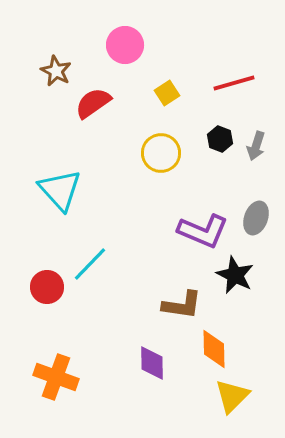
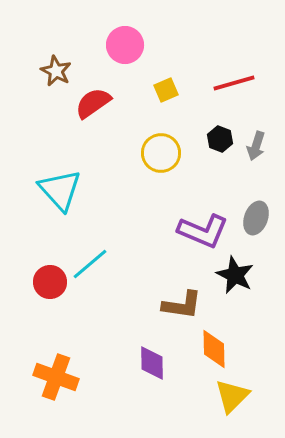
yellow square: moved 1 px left, 3 px up; rotated 10 degrees clockwise
cyan line: rotated 6 degrees clockwise
red circle: moved 3 px right, 5 px up
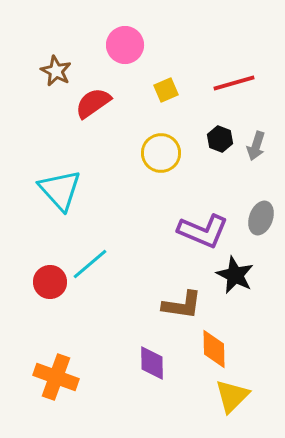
gray ellipse: moved 5 px right
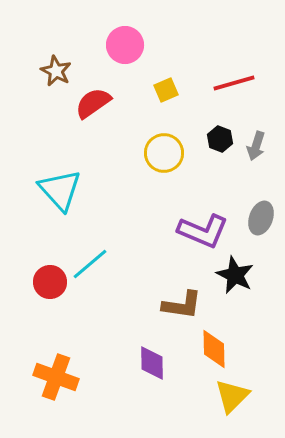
yellow circle: moved 3 px right
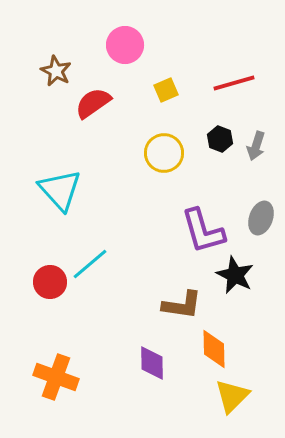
purple L-shape: rotated 51 degrees clockwise
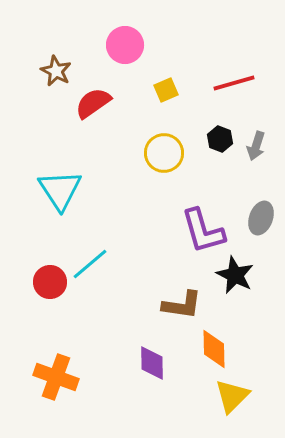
cyan triangle: rotated 9 degrees clockwise
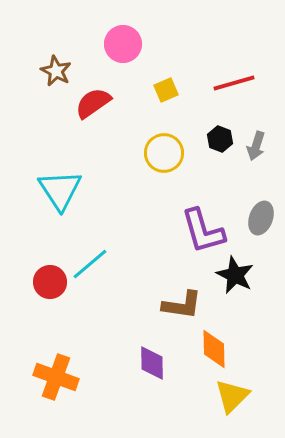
pink circle: moved 2 px left, 1 px up
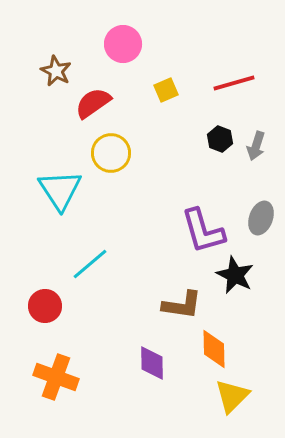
yellow circle: moved 53 px left
red circle: moved 5 px left, 24 px down
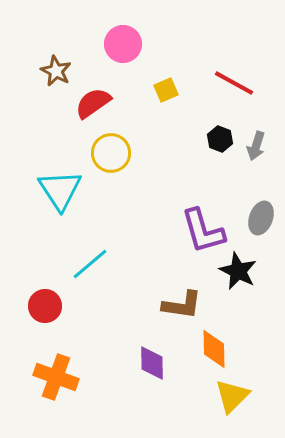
red line: rotated 45 degrees clockwise
black star: moved 3 px right, 4 px up
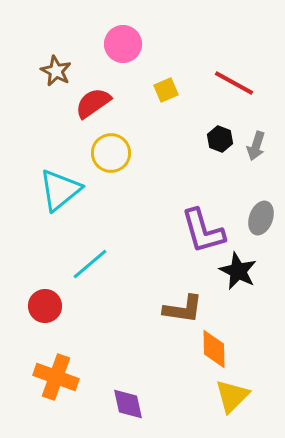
cyan triangle: rotated 24 degrees clockwise
brown L-shape: moved 1 px right, 4 px down
purple diamond: moved 24 px left, 41 px down; rotated 12 degrees counterclockwise
